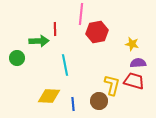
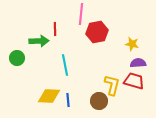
blue line: moved 5 px left, 4 px up
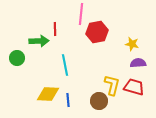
red trapezoid: moved 6 px down
yellow diamond: moved 1 px left, 2 px up
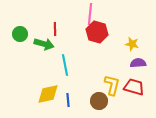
pink line: moved 9 px right
red hexagon: rotated 25 degrees clockwise
green arrow: moved 5 px right, 3 px down; rotated 18 degrees clockwise
green circle: moved 3 px right, 24 px up
yellow diamond: rotated 15 degrees counterclockwise
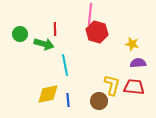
red trapezoid: rotated 10 degrees counterclockwise
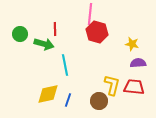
blue line: rotated 24 degrees clockwise
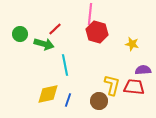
red line: rotated 48 degrees clockwise
purple semicircle: moved 5 px right, 7 px down
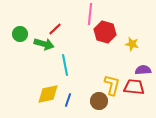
red hexagon: moved 8 px right
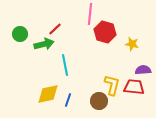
green arrow: rotated 30 degrees counterclockwise
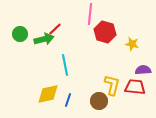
green arrow: moved 5 px up
red trapezoid: moved 1 px right
